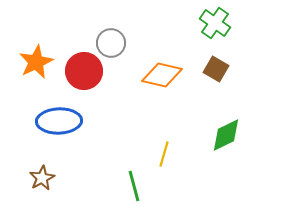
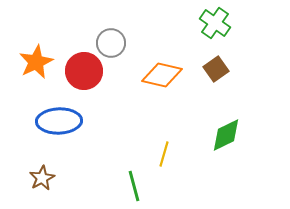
brown square: rotated 25 degrees clockwise
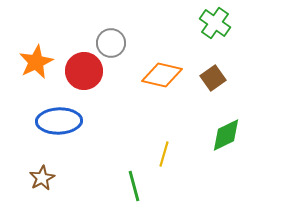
brown square: moved 3 px left, 9 px down
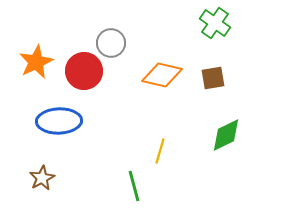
brown square: rotated 25 degrees clockwise
yellow line: moved 4 px left, 3 px up
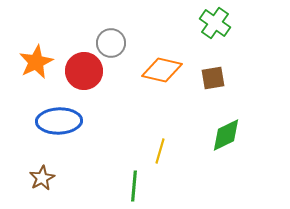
orange diamond: moved 5 px up
green line: rotated 20 degrees clockwise
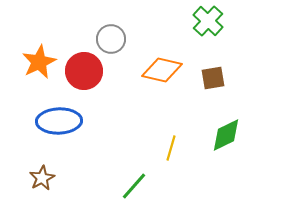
green cross: moved 7 px left, 2 px up; rotated 8 degrees clockwise
gray circle: moved 4 px up
orange star: moved 3 px right
yellow line: moved 11 px right, 3 px up
green line: rotated 36 degrees clockwise
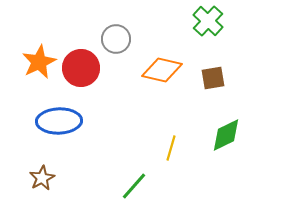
gray circle: moved 5 px right
red circle: moved 3 px left, 3 px up
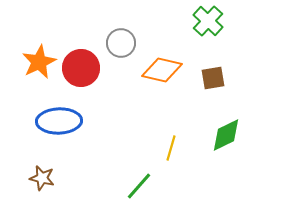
gray circle: moved 5 px right, 4 px down
brown star: rotated 30 degrees counterclockwise
green line: moved 5 px right
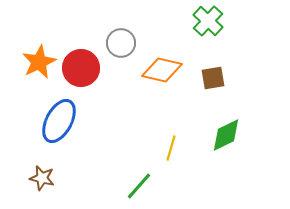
blue ellipse: rotated 60 degrees counterclockwise
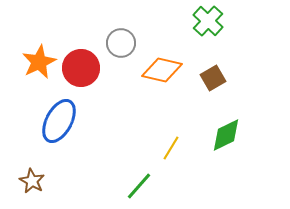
brown square: rotated 20 degrees counterclockwise
yellow line: rotated 15 degrees clockwise
brown star: moved 10 px left, 3 px down; rotated 15 degrees clockwise
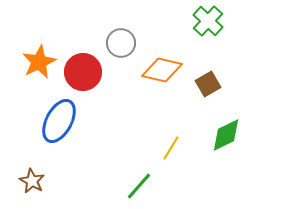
red circle: moved 2 px right, 4 px down
brown square: moved 5 px left, 6 px down
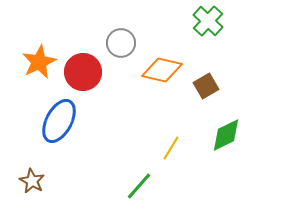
brown square: moved 2 px left, 2 px down
